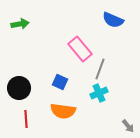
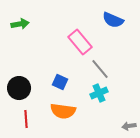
pink rectangle: moved 7 px up
gray line: rotated 60 degrees counterclockwise
gray arrow: moved 1 px right; rotated 120 degrees clockwise
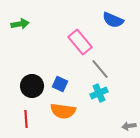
blue square: moved 2 px down
black circle: moved 13 px right, 2 px up
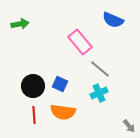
gray line: rotated 10 degrees counterclockwise
black circle: moved 1 px right
orange semicircle: moved 1 px down
red line: moved 8 px right, 4 px up
gray arrow: rotated 120 degrees counterclockwise
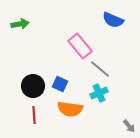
pink rectangle: moved 4 px down
orange semicircle: moved 7 px right, 3 px up
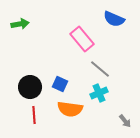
blue semicircle: moved 1 px right, 1 px up
pink rectangle: moved 2 px right, 7 px up
black circle: moved 3 px left, 1 px down
gray arrow: moved 4 px left, 5 px up
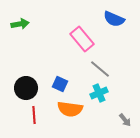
black circle: moved 4 px left, 1 px down
gray arrow: moved 1 px up
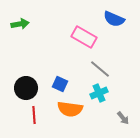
pink rectangle: moved 2 px right, 2 px up; rotated 20 degrees counterclockwise
gray arrow: moved 2 px left, 2 px up
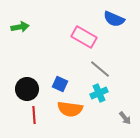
green arrow: moved 3 px down
black circle: moved 1 px right, 1 px down
gray arrow: moved 2 px right
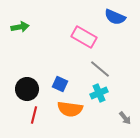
blue semicircle: moved 1 px right, 2 px up
red line: rotated 18 degrees clockwise
